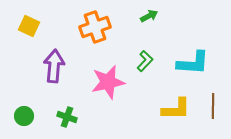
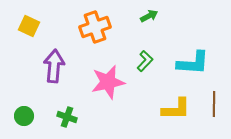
brown line: moved 1 px right, 2 px up
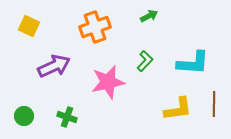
purple arrow: rotated 60 degrees clockwise
yellow L-shape: moved 2 px right; rotated 8 degrees counterclockwise
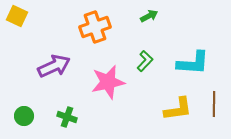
yellow square: moved 12 px left, 10 px up
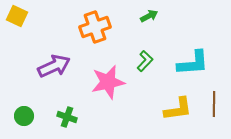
cyan L-shape: rotated 8 degrees counterclockwise
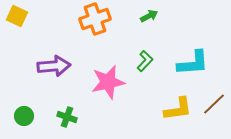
orange cross: moved 8 px up
purple arrow: rotated 20 degrees clockwise
brown line: rotated 45 degrees clockwise
